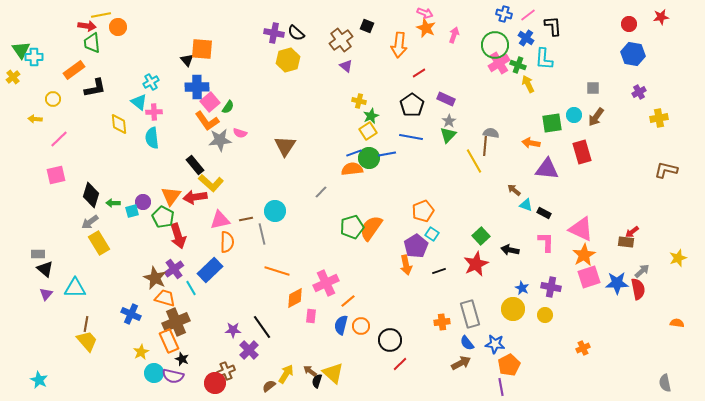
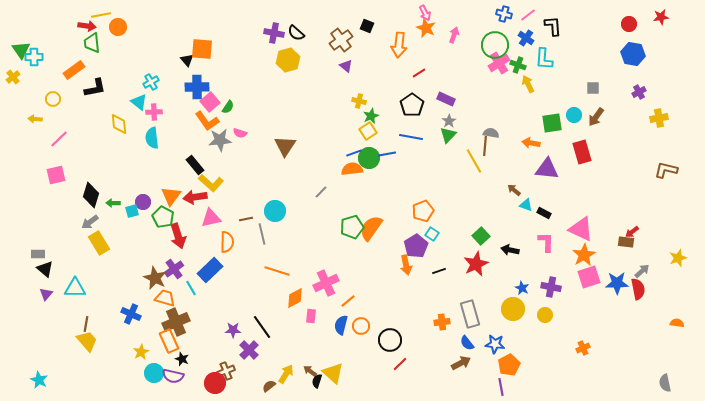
pink arrow at (425, 13): rotated 42 degrees clockwise
pink triangle at (220, 220): moved 9 px left, 2 px up
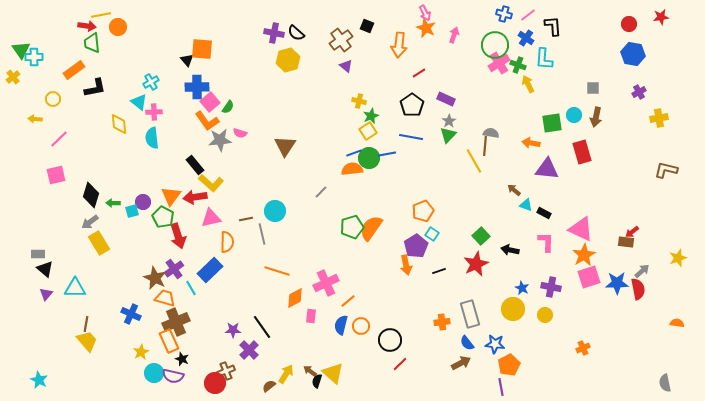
brown arrow at (596, 117): rotated 24 degrees counterclockwise
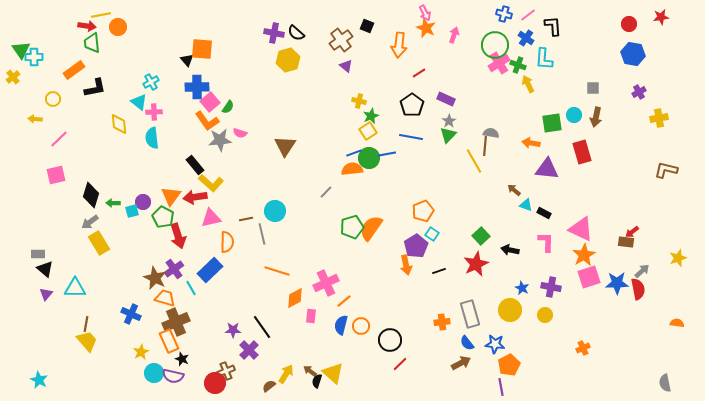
gray line at (321, 192): moved 5 px right
orange line at (348, 301): moved 4 px left
yellow circle at (513, 309): moved 3 px left, 1 px down
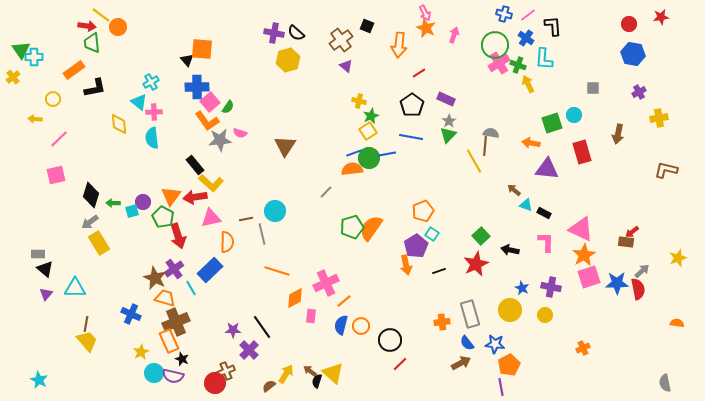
yellow line at (101, 15): rotated 48 degrees clockwise
brown arrow at (596, 117): moved 22 px right, 17 px down
green square at (552, 123): rotated 10 degrees counterclockwise
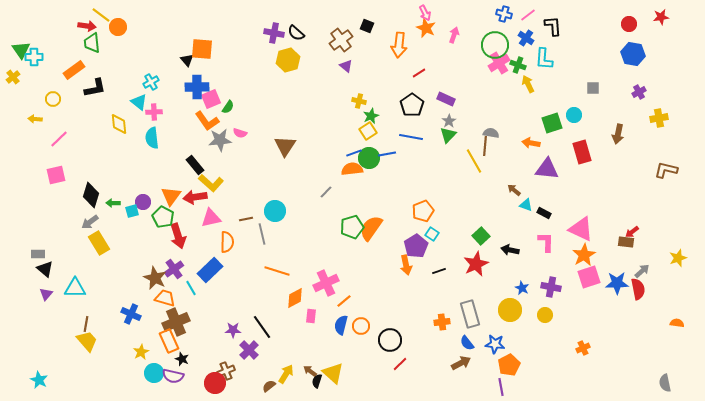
pink square at (210, 102): moved 1 px right, 3 px up; rotated 18 degrees clockwise
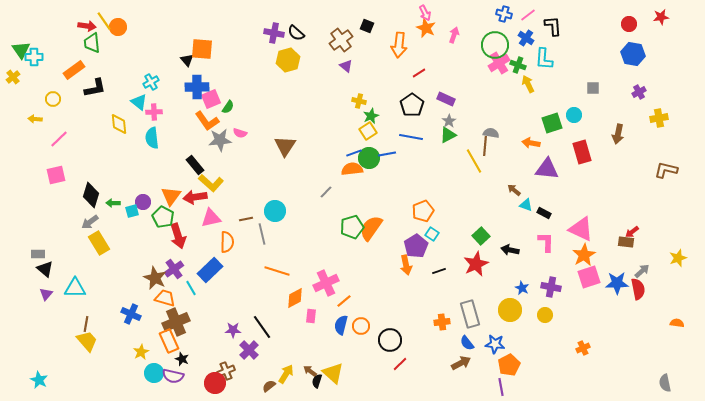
yellow line at (101, 15): moved 3 px right, 6 px down; rotated 18 degrees clockwise
green triangle at (448, 135): rotated 18 degrees clockwise
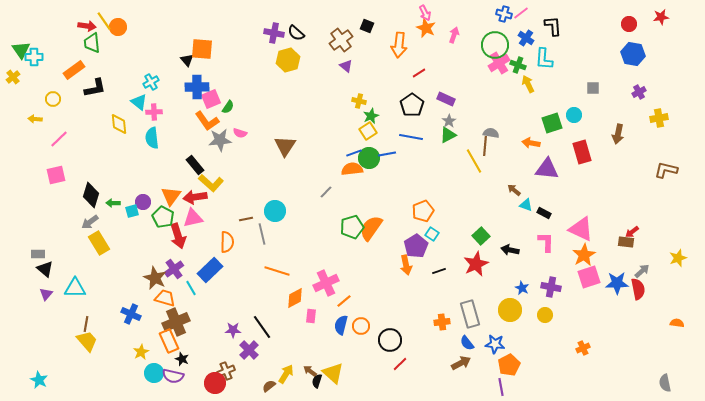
pink line at (528, 15): moved 7 px left, 2 px up
pink triangle at (211, 218): moved 18 px left
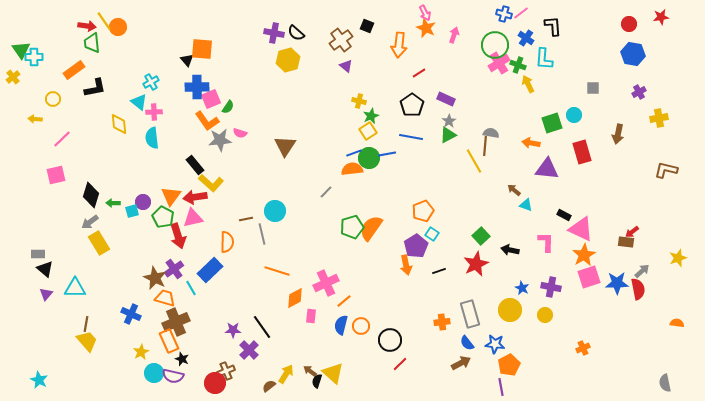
pink line at (59, 139): moved 3 px right
black rectangle at (544, 213): moved 20 px right, 2 px down
